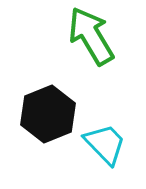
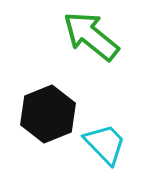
green arrow: rotated 20 degrees counterclockwise
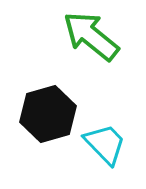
black hexagon: rotated 6 degrees clockwise
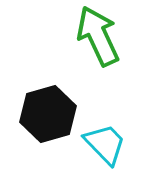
green arrow: moved 7 px right; rotated 26 degrees clockwise
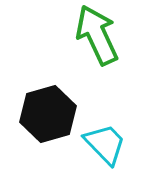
green arrow: moved 1 px left, 1 px up
